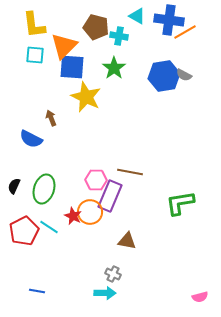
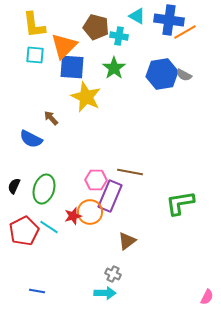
blue hexagon: moved 2 px left, 2 px up
brown arrow: rotated 21 degrees counterclockwise
red star: rotated 30 degrees clockwise
brown triangle: rotated 48 degrees counterclockwise
pink semicircle: moved 7 px right; rotated 49 degrees counterclockwise
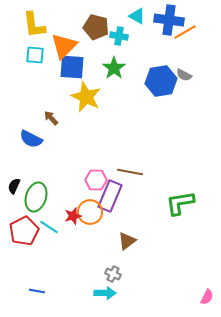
blue hexagon: moved 1 px left, 7 px down
green ellipse: moved 8 px left, 8 px down
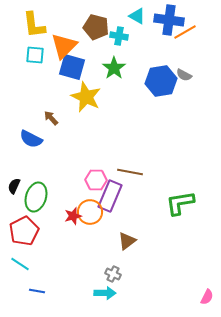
blue square: rotated 12 degrees clockwise
cyan line: moved 29 px left, 37 px down
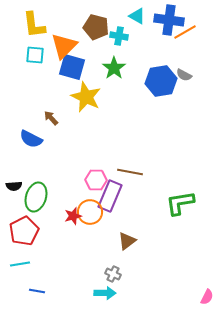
black semicircle: rotated 119 degrees counterclockwise
cyan line: rotated 42 degrees counterclockwise
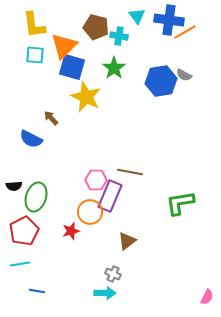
cyan triangle: rotated 24 degrees clockwise
red star: moved 2 px left, 15 px down
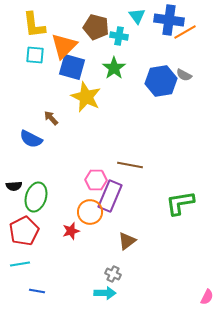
brown line: moved 7 px up
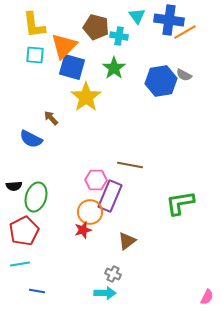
yellow star: rotated 12 degrees clockwise
red star: moved 12 px right, 1 px up
